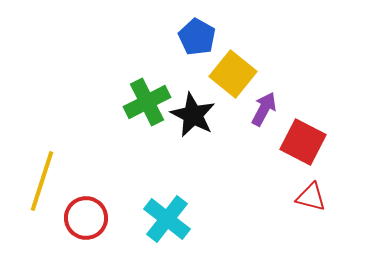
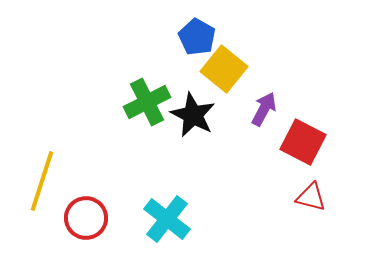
yellow square: moved 9 px left, 5 px up
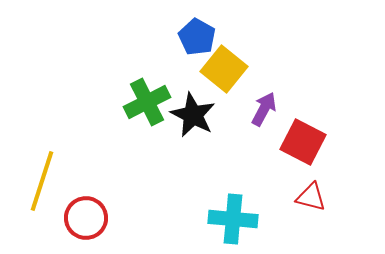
cyan cross: moved 66 px right; rotated 33 degrees counterclockwise
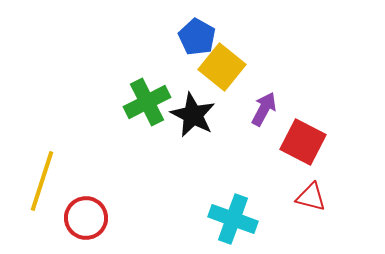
yellow square: moved 2 px left, 2 px up
cyan cross: rotated 15 degrees clockwise
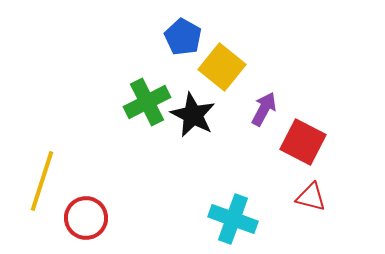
blue pentagon: moved 14 px left
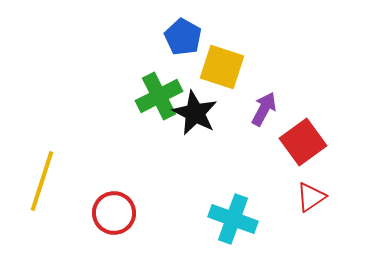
yellow square: rotated 21 degrees counterclockwise
green cross: moved 12 px right, 6 px up
black star: moved 2 px right, 2 px up
red square: rotated 27 degrees clockwise
red triangle: rotated 48 degrees counterclockwise
red circle: moved 28 px right, 5 px up
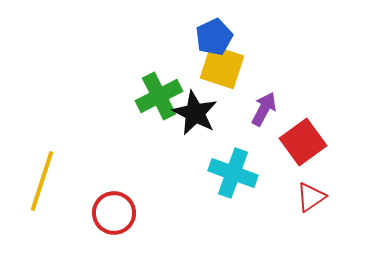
blue pentagon: moved 31 px right; rotated 18 degrees clockwise
cyan cross: moved 46 px up
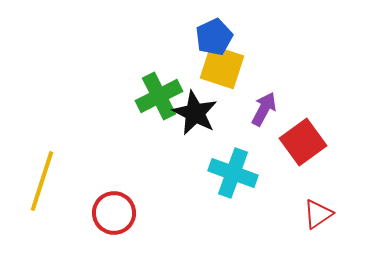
red triangle: moved 7 px right, 17 px down
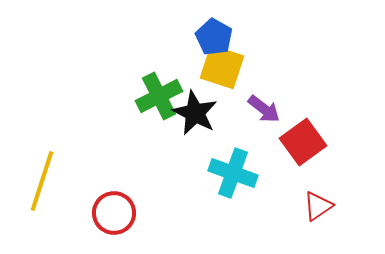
blue pentagon: rotated 18 degrees counterclockwise
purple arrow: rotated 100 degrees clockwise
red triangle: moved 8 px up
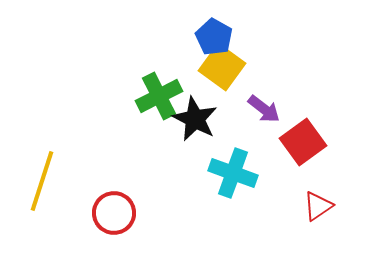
yellow square: rotated 18 degrees clockwise
black star: moved 6 px down
